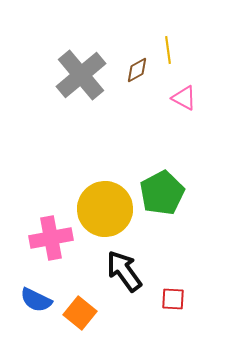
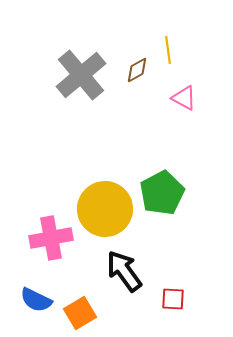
orange square: rotated 20 degrees clockwise
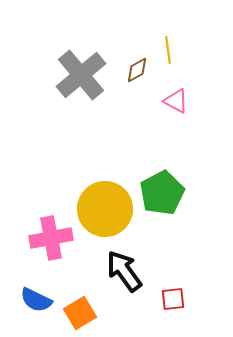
pink triangle: moved 8 px left, 3 px down
red square: rotated 10 degrees counterclockwise
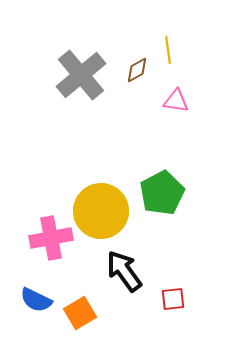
pink triangle: rotated 20 degrees counterclockwise
yellow circle: moved 4 px left, 2 px down
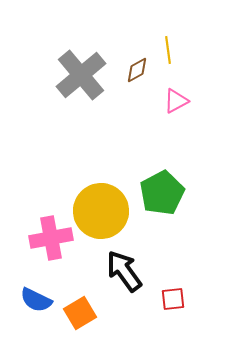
pink triangle: rotated 36 degrees counterclockwise
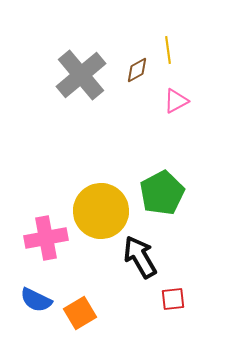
pink cross: moved 5 px left
black arrow: moved 16 px right, 14 px up; rotated 6 degrees clockwise
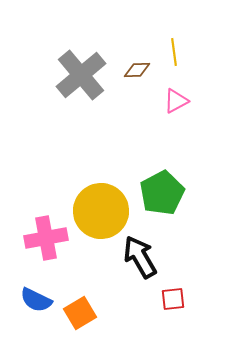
yellow line: moved 6 px right, 2 px down
brown diamond: rotated 28 degrees clockwise
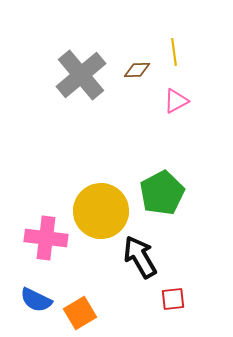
pink cross: rotated 18 degrees clockwise
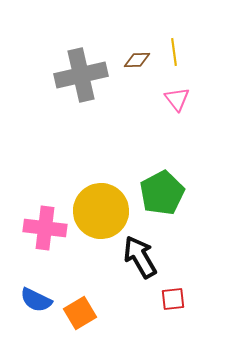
brown diamond: moved 10 px up
gray cross: rotated 27 degrees clockwise
pink triangle: moved 1 px right, 2 px up; rotated 40 degrees counterclockwise
pink cross: moved 1 px left, 10 px up
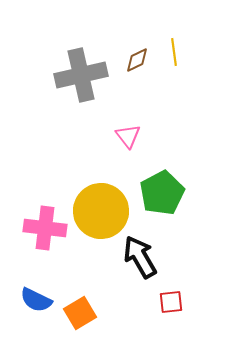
brown diamond: rotated 24 degrees counterclockwise
pink triangle: moved 49 px left, 37 px down
red square: moved 2 px left, 3 px down
